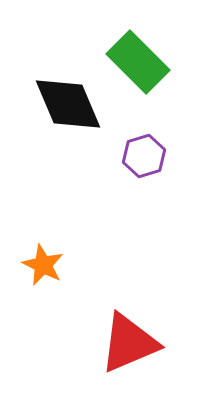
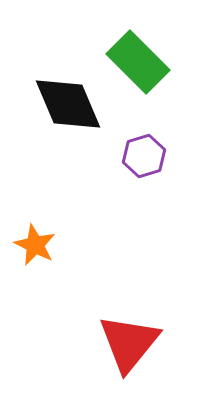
orange star: moved 8 px left, 20 px up
red triangle: rotated 28 degrees counterclockwise
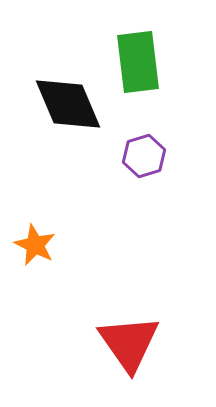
green rectangle: rotated 38 degrees clockwise
red triangle: rotated 14 degrees counterclockwise
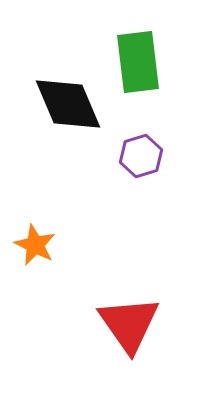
purple hexagon: moved 3 px left
red triangle: moved 19 px up
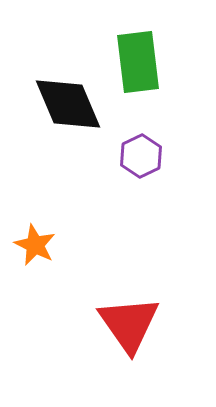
purple hexagon: rotated 9 degrees counterclockwise
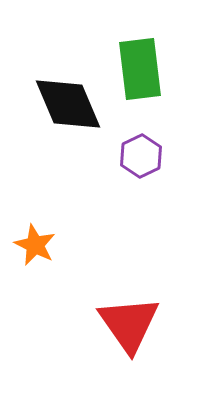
green rectangle: moved 2 px right, 7 px down
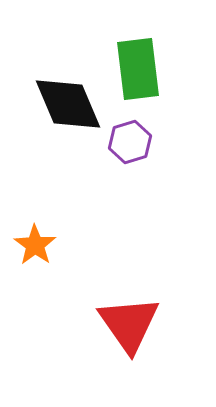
green rectangle: moved 2 px left
purple hexagon: moved 11 px left, 14 px up; rotated 9 degrees clockwise
orange star: rotated 9 degrees clockwise
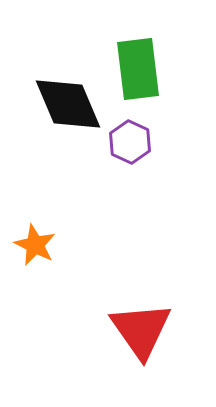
purple hexagon: rotated 18 degrees counterclockwise
orange star: rotated 9 degrees counterclockwise
red triangle: moved 12 px right, 6 px down
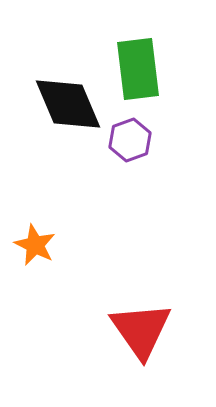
purple hexagon: moved 2 px up; rotated 15 degrees clockwise
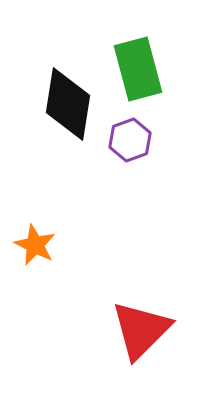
green rectangle: rotated 8 degrees counterclockwise
black diamond: rotated 32 degrees clockwise
red triangle: rotated 20 degrees clockwise
